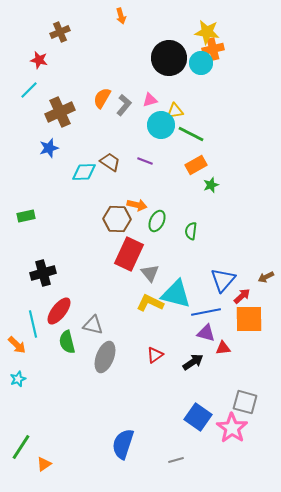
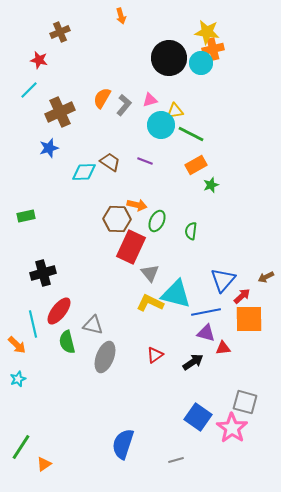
red rectangle at (129, 254): moved 2 px right, 7 px up
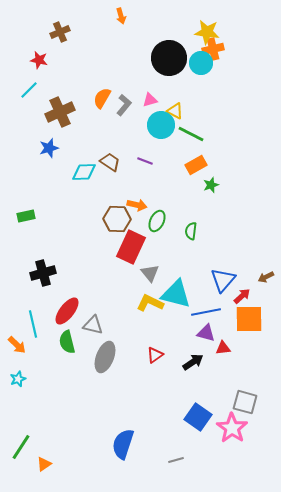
yellow triangle at (175, 111): rotated 36 degrees clockwise
red ellipse at (59, 311): moved 8 px right
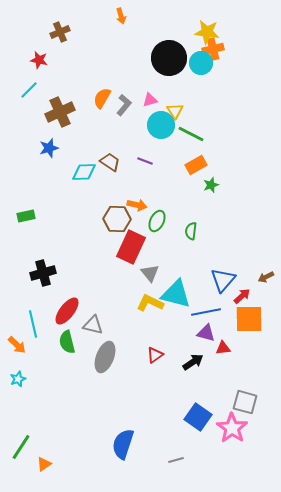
yellow triangle at (175, 111): rotated 30 degrees clockwise
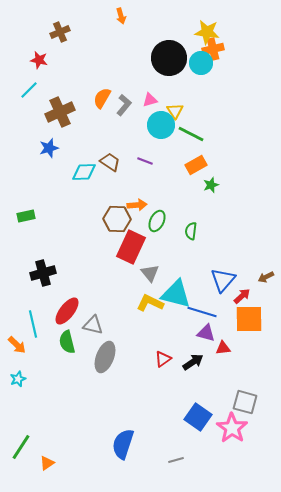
orange arrow at (137, 205): rotated 18 degrees counterclockwise
blue line at (206, 312): moved 4 px left; rotated 28 degrees clockwise
red triangle at (155, 355): moved 8 px right, 4 px down
orange triangle at (44, 464): moved 3 px right, 1 px up
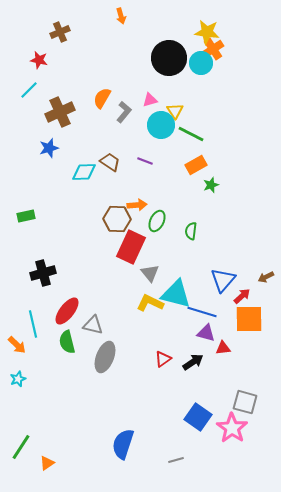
orange cross at (213, 49): rotated 20 degrees counterclockwise
gray L-shape at (124, 105): moved 7 px down
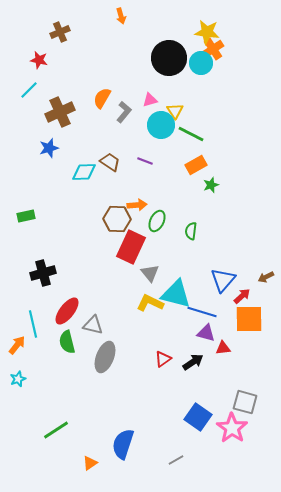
orange arrow at (17, 345): rotated 96 degrees counterclockwise
green line at (21, 447): moved 35 px right, 17 px up; rotated 24 degrees clockwise
gray line at (176, 460): rotated 14 degrees counterclockwise
orange triangle at (47, 463): moved 43 px right
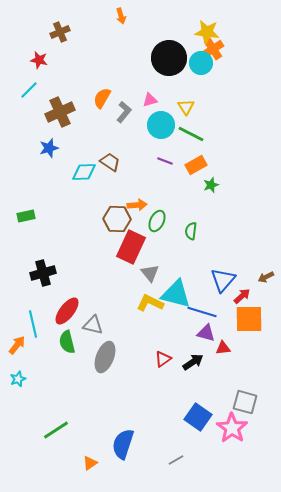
yellow triangle at (175, 111): moved 11 px right, 4 px up
purple line at (145, 161): moved 20 px right
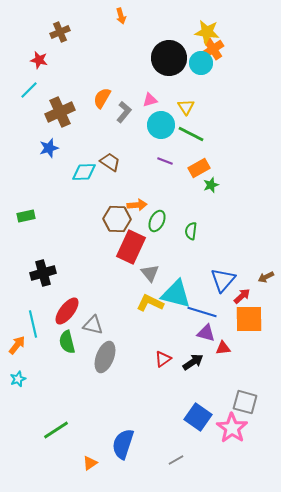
orange rectangle at (196, 165): moved 3 px right, 3 px down
